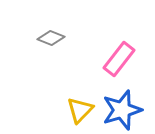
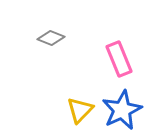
pink rectangle: rotated 60 degrees counterclockwise
blue star: rotated 9 degrees counterclockwise
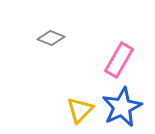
pink rectangle: moved 1 px down; rotated 52 degrees clockwise
blue star: moved 3 px up
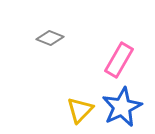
gray diamond: moved 1 px left
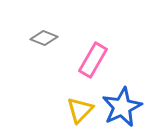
gray diamond: moved 6 px left
pink rectangle: moved 26 px left
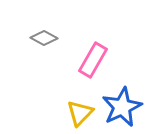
gray diamond: rotated 8 degrees clockwise
yellow triangle: moved 3 px down
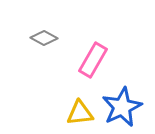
yellow triangle: rotated 40 degrees clockwise
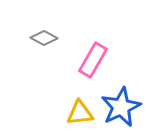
blue star: moved 1 px left
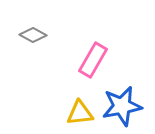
gray diamond: moved 11 px left, 3 px up
blue star: moved 1 px right, 1 px up; rotated 15 degrees clockwise
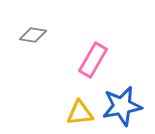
gray diamond: rotated 20 degrees counterclockwise
